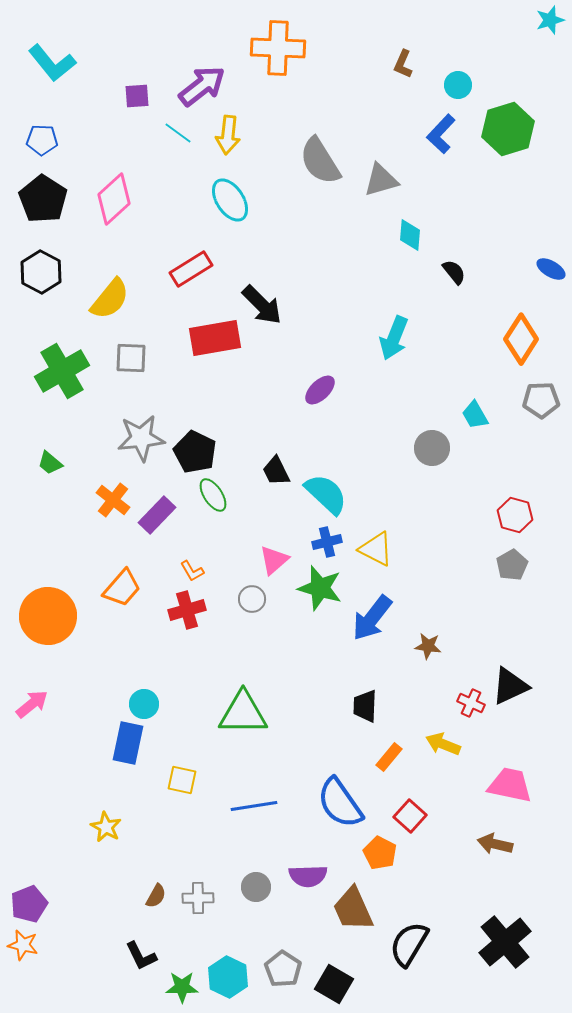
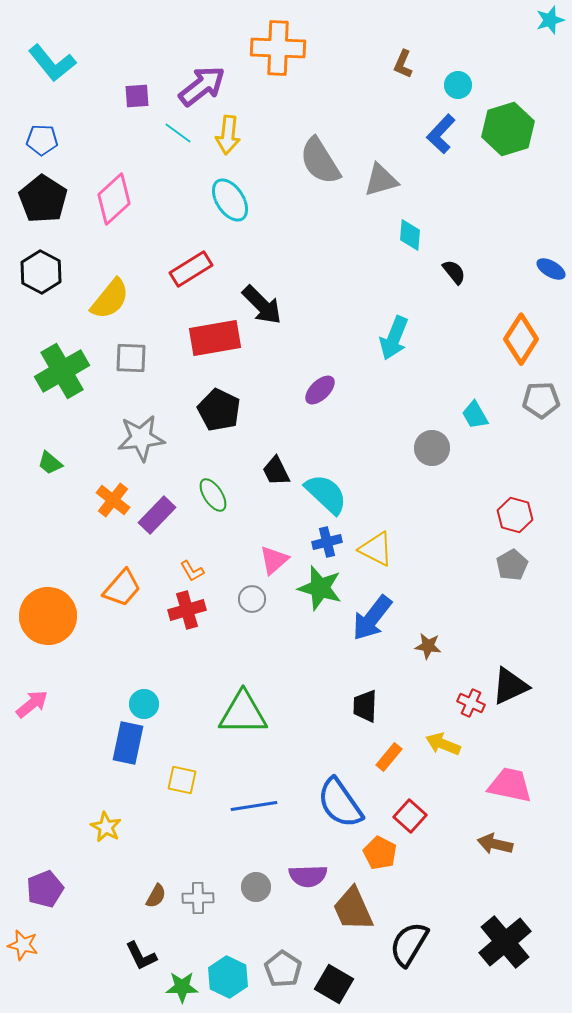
black pentagon at (195, 452): moved 24 px right, 42 px up
purple pentagon at (29, 904): moved 16 px right, 15 px up
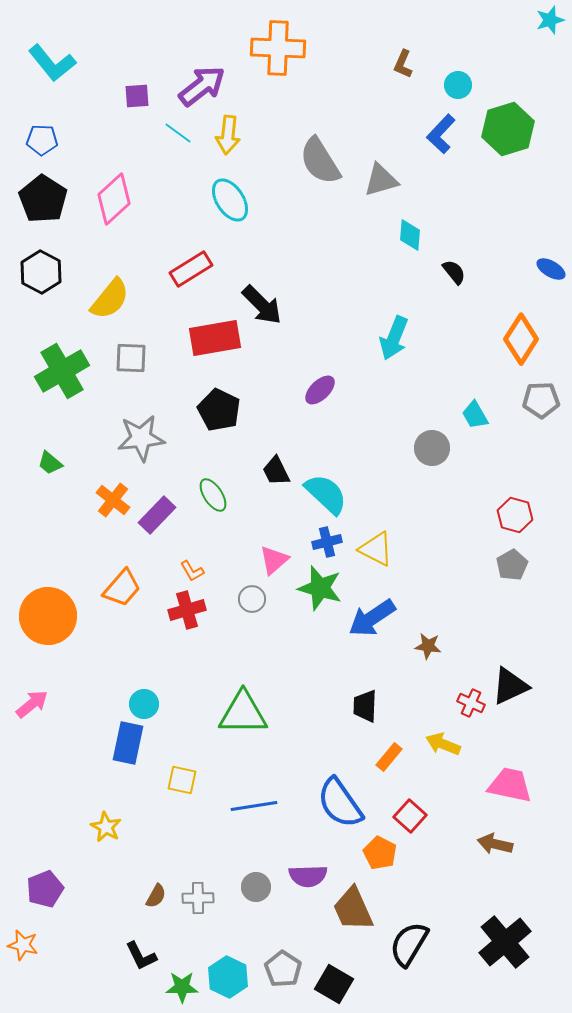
blue arrow at (372, 618): rotated 18 degrees clockwise
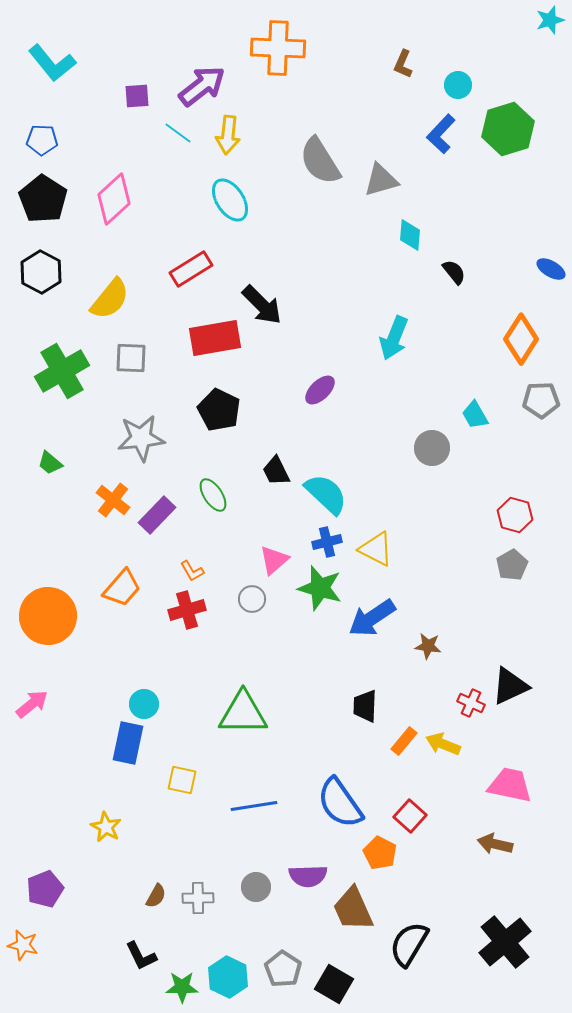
orange rectangle at (389, 757): moved 15 px right, 16 px up
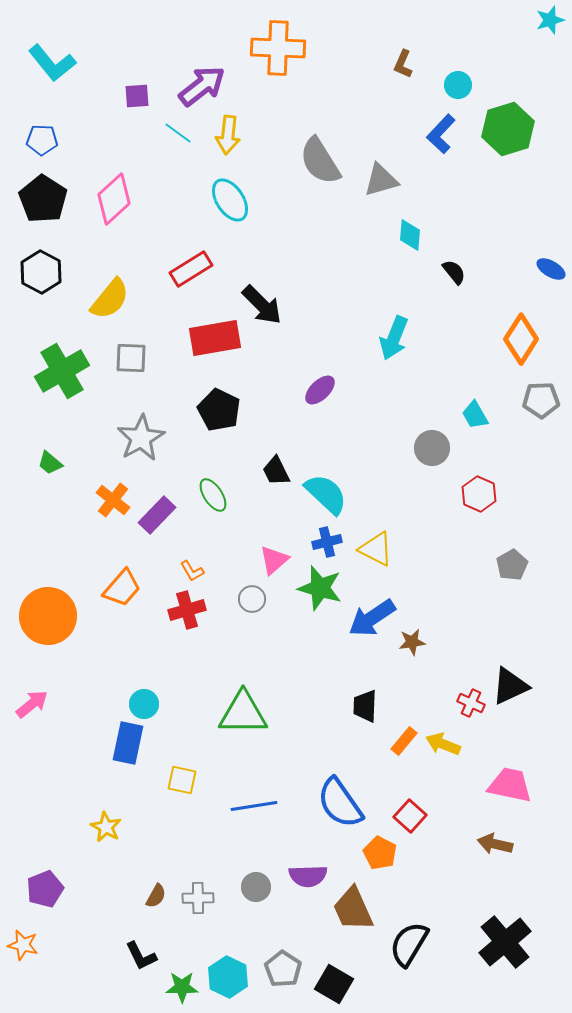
gray star at (141, 438): rotated 24 degrees counterclockwise
red hexagon at (515, 515): moved 36 px left, 21 px up; rotated 8 degrees clockwise
brown star at (428, 646): moved 16 px left, 4 px up; rotated 16 degrees counterclockwise
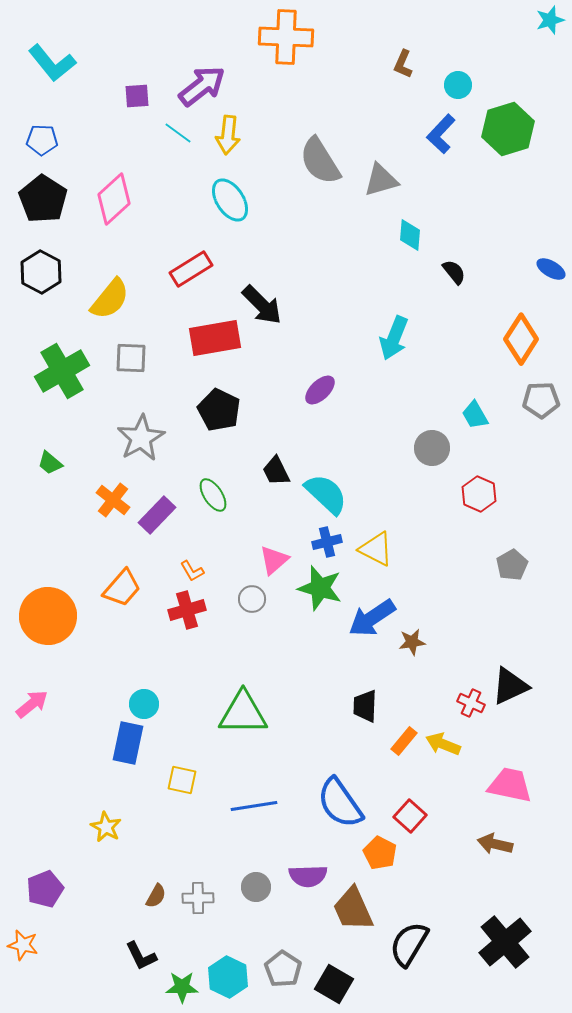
orange cross at (278, 48): moved 8 px right, 11 px up
